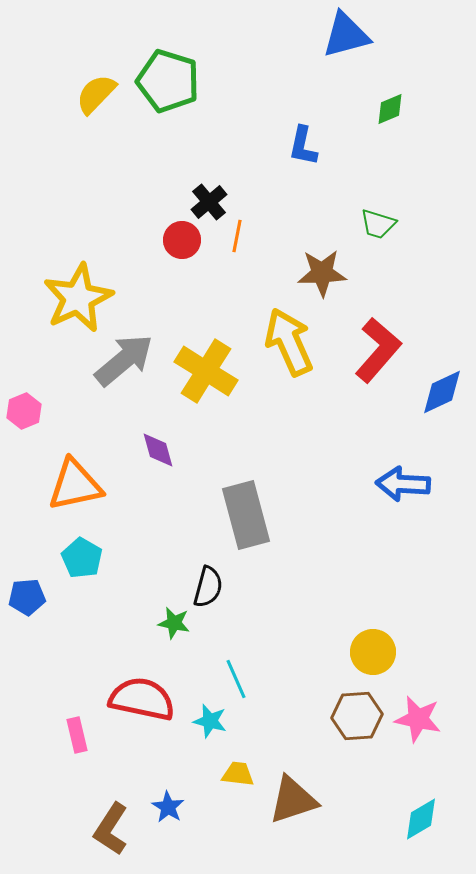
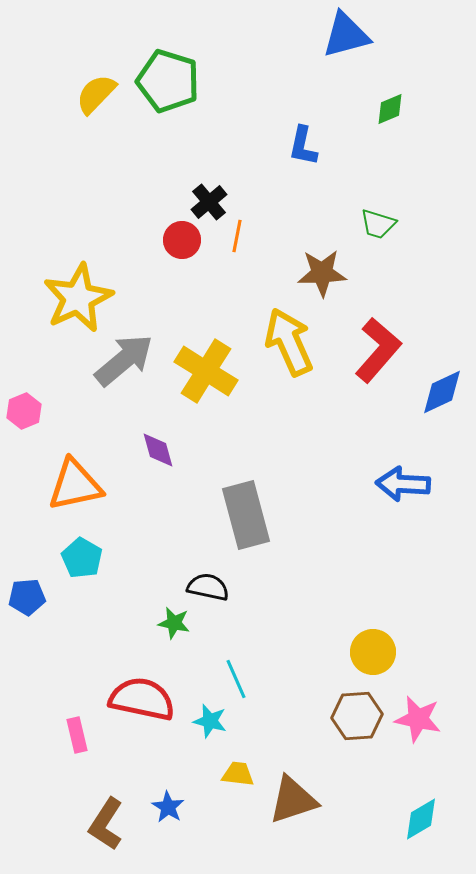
black semicircle: rotated 93 degrees counterclockwise
brown L-shape: moved 5 px left, 5 px up
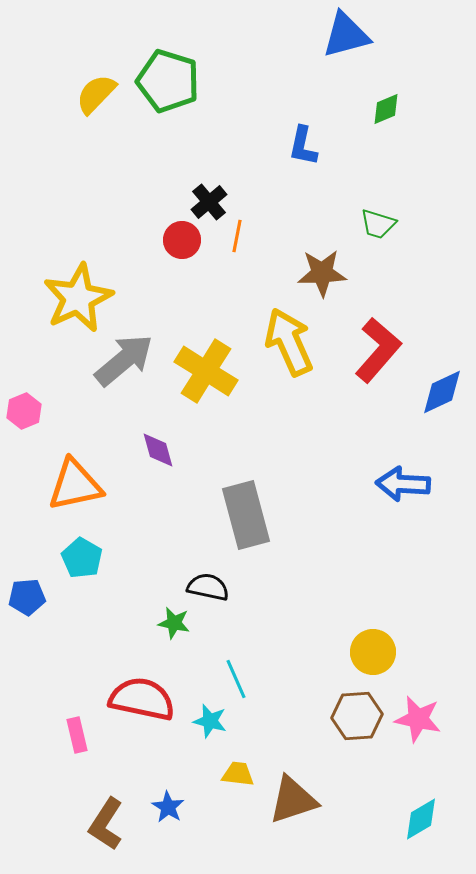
green diamond: moved 4 px left
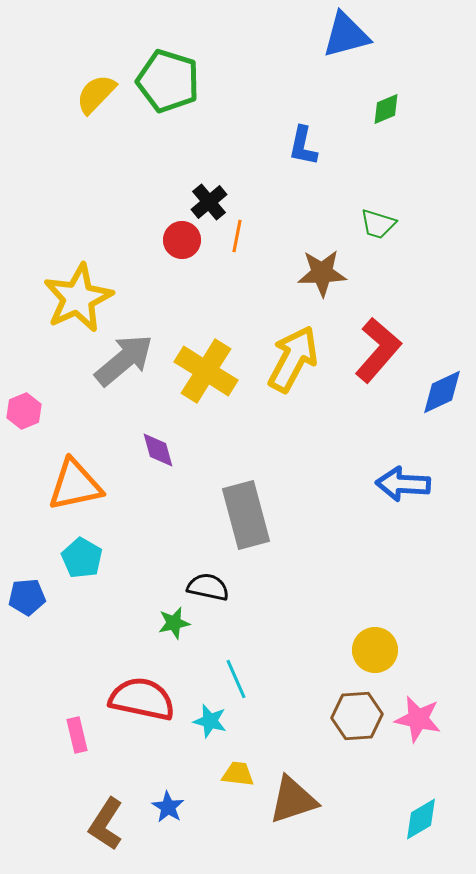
yellow arrow: moved 4 px right, 17 px down; rotated 52 degrees clockwise
green star: rotated 24 degrees counterclockwise
yellow circle: moved 2 px right, 2 px up
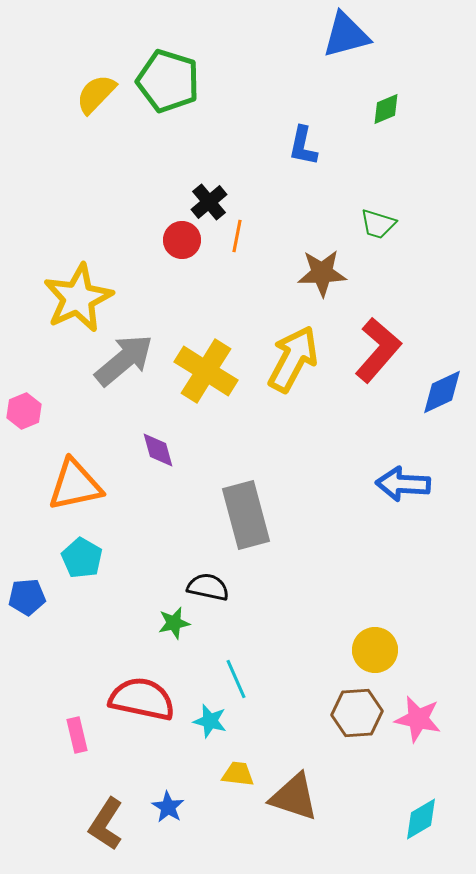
brown hexagon: moved 3 px up
brown triangle: moved 1 px right, 3 px up; rotated 36 degrees clockwise
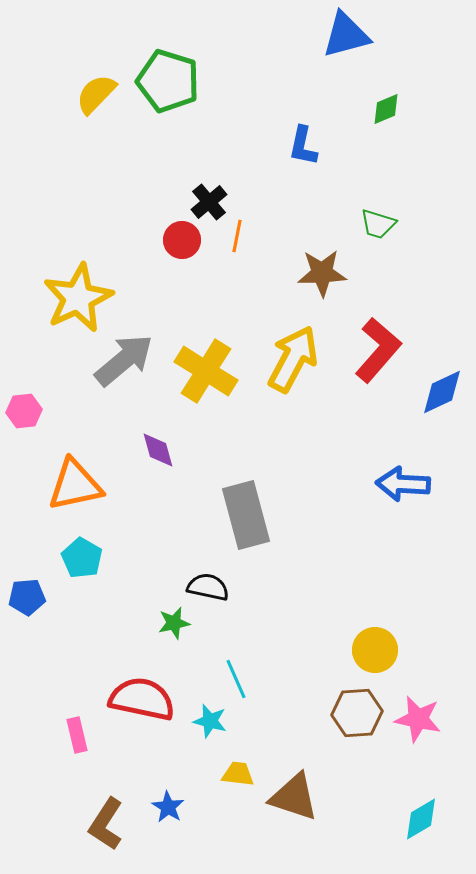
pink hexagon: rotated 16 degrees clockwise
